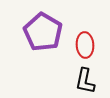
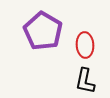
purple pentagon: moved 1 px up
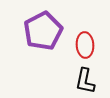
purple pentagon: rotated 15 degrees clockwise
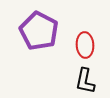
purple pentagon: moved 4 px left; rotated 18 degrees counterclockwise
